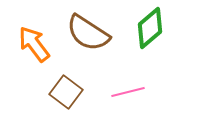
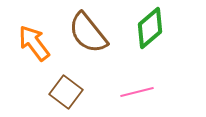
brown semicircle: rotated 18 degrees clockwise
orange arrow: moved 1 px up
pink line: moved 9 px right
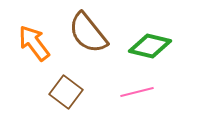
green diamond: moved 18 px down; rotated 54 degrees clockwise
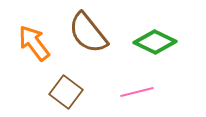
green diamond: moved 5 px right, 4 px up; rotated 12 degrees clockwise
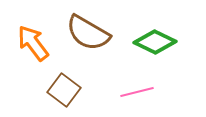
brown semicircle: rotated 21 degrees counterclockwise
orange arrow: moved 1 px left
brown square: moved 2 px left, 2 px up
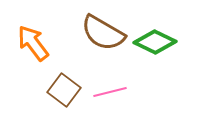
brown semicircle: moved 15 px right
pink line: moved 27 px left
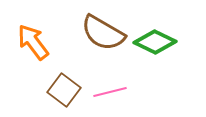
orange arrow: moved 1 px up
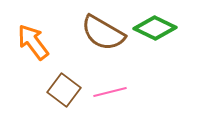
green diamond: moved 14 px up
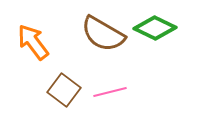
brown semicircle: moved 1 px down
